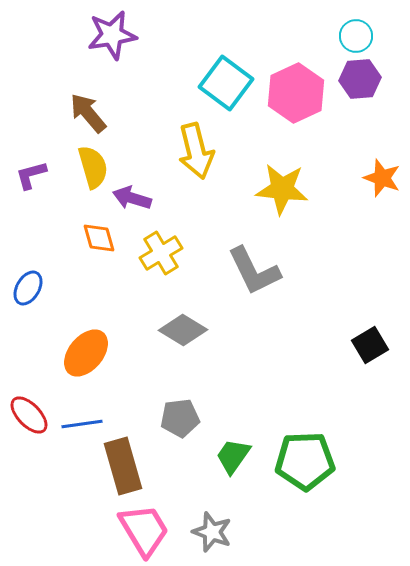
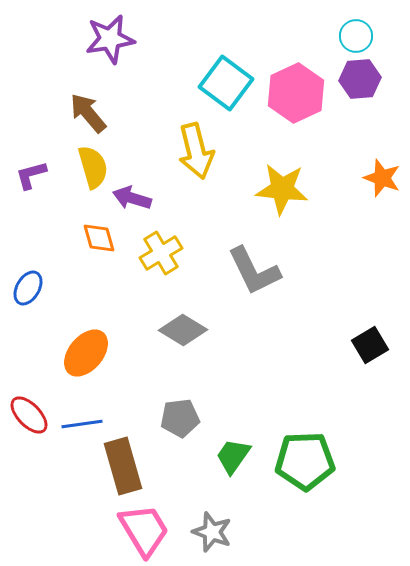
purple star: moved 2 px left, 4 px down
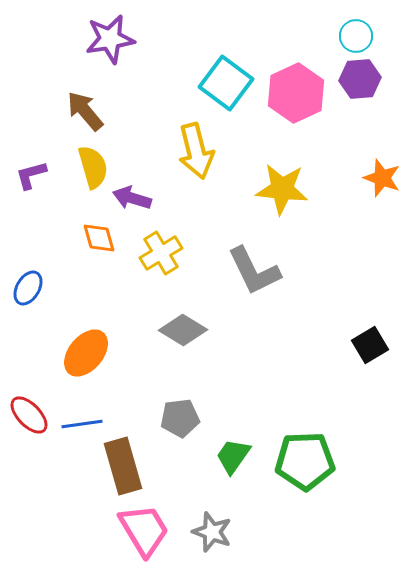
brown arrow: moved 3 px left, 2 px up
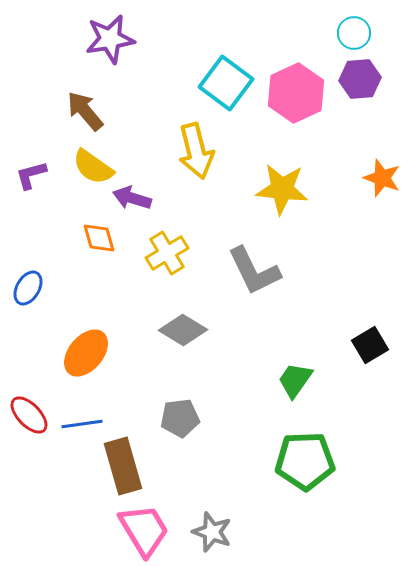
cyan circle: moved 2 px left, 3 px up
yellow semicircle: rotated 141 degrees clockwise
yellow cross: moved 6 px right
green trapezoid: moved 62 px right, 76 px up
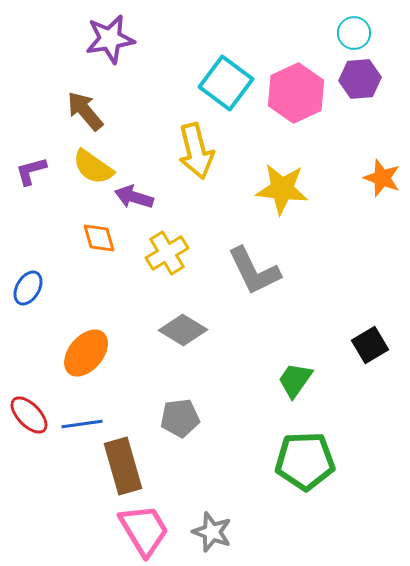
purple L-shape: moved 4 px up
purple arrow: moved 2 px right, 1 px up
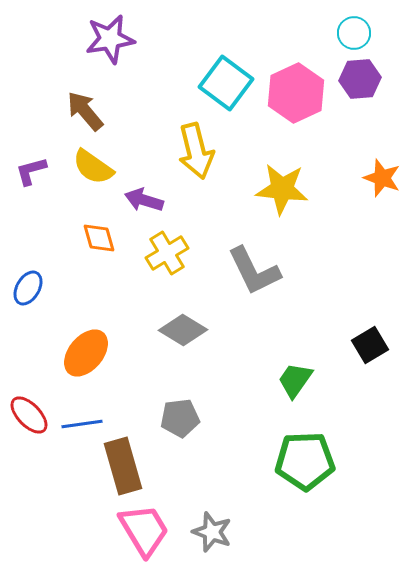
purple arrow: moved 10 px right, 3 px down
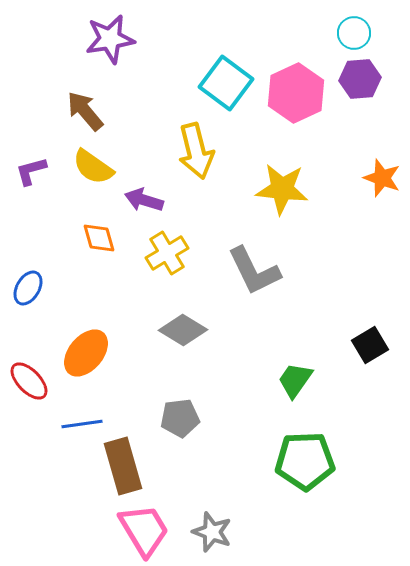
red ellipse: moved 34 px up
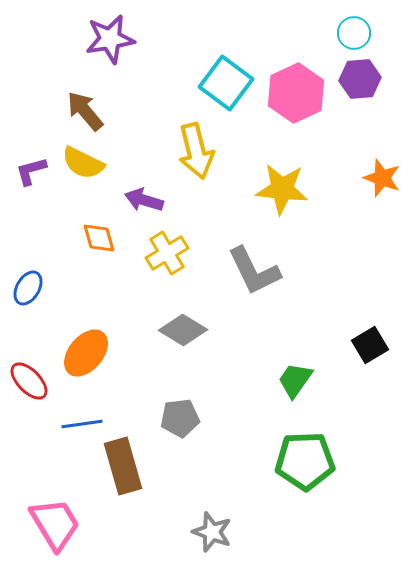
yellow semicircle: moved 10 px left, 4 px up; rotated 9 degrees counterclockwise
pink trapezoid: moved 89 px left, 6 px up
